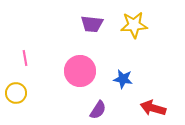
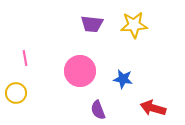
purple semicircle: rotated 126 degrees clockwise
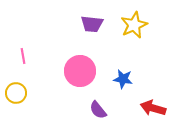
yellow star: rotated 20 degrees counterclockwise
pink line: moved 2 px left, 2 px up
purple semicircle: rotated 18 degrees counterclockwise
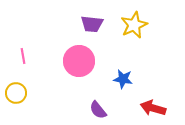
pink circle: moved 1 px left, 10 px up
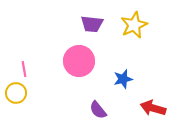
pink line: moved 1 px right, 13 px down
blue star: rotated 24 degrees counterclockwise
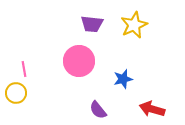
red arrow: moved 1 px left, 1 px down
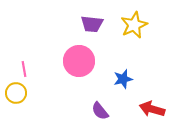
purple semicircle: moved 2 px right, 1 px down
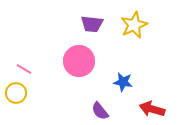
pink line: rotated 49 degrees counterclockwise
blue star: moved 3 px down; rotated 24 degrees clockwise
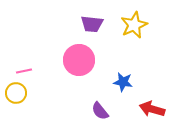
pink circle: moved 1 px up
pink line: moved 2 px down; rotated 42 degrees counterclockwise
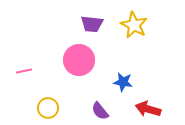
yellow star: rotated 20 degrees counterclockwise
yellow circle: moved 32 px right, 15 px down
red arrow: moved 4 px left
